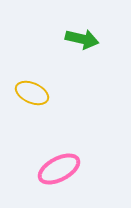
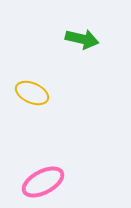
pink ellipse: moved 16 px left, 13 px down
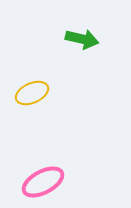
yellow ellipse: rotated 48 degrees counterclockwise
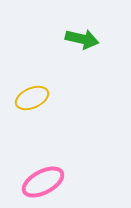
yellow ellipse: moved 5 px down
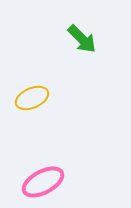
green arrow: rotated 32 degrees clockwise
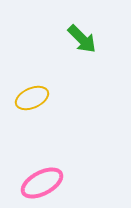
pink ellipse: moved 1 px left, 1 px down
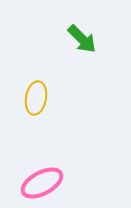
yellow ellipse: moved 4 px right; rotated 56 degrees counterclockwise
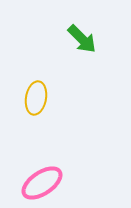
pink ellipse: rotated 6 degrees counterclockwise
